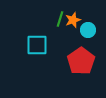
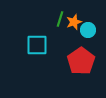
orange star: moved 1 px right, 2 px down
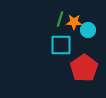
orange star: rotated 21 degrees clockwise
cyan square: moved 24 px right
red pentagon: moved 3 px right, 7 px down
